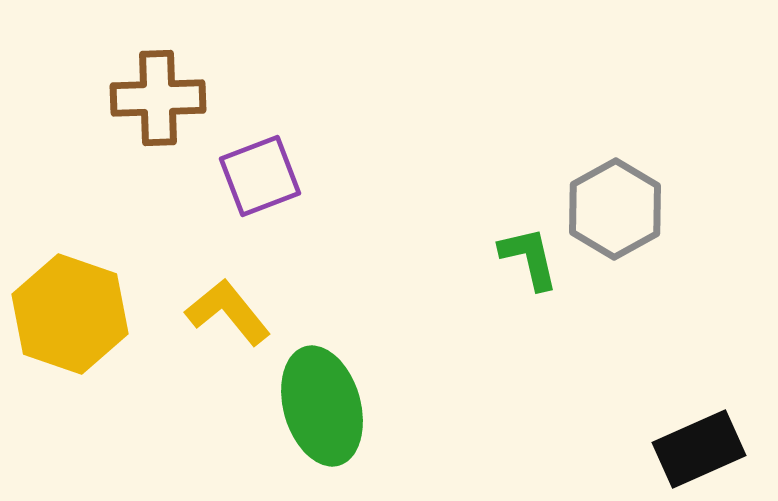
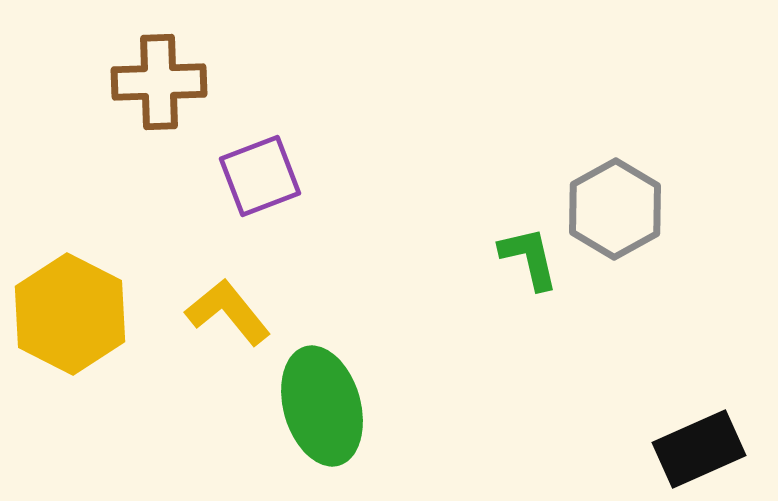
brown cross: moved 1 px right, 16 px up
yellow hexagon: rotated 8 degrees clockwise
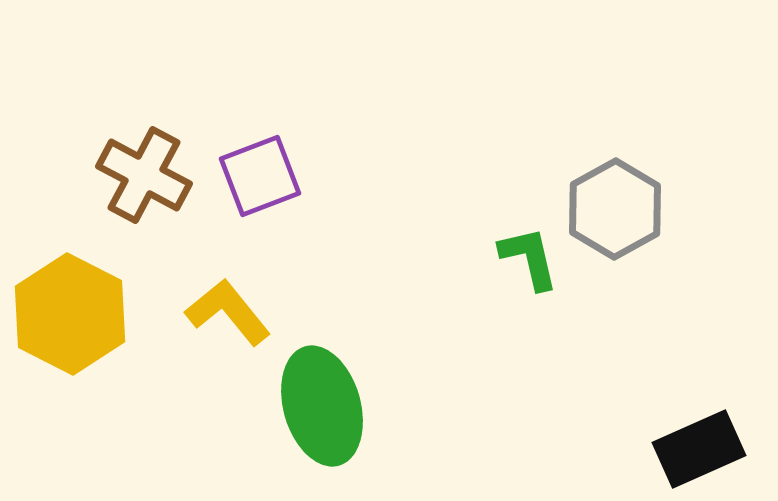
brown cross: moved 15 px left, 93 px down; rotated 30 degrees clockwise
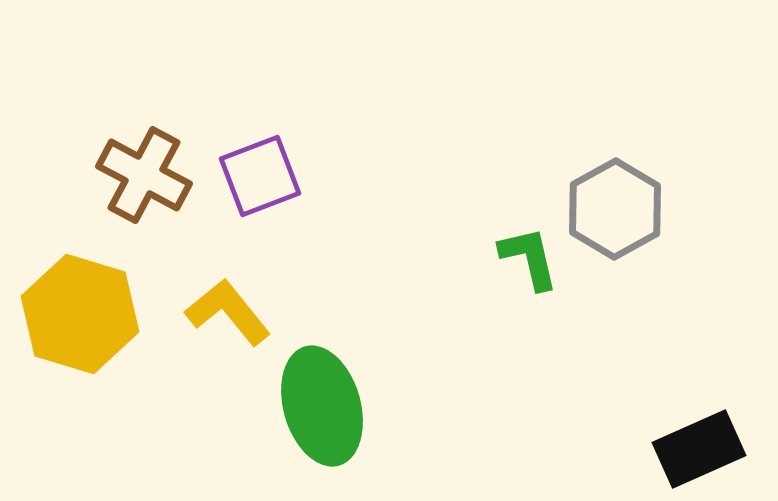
yellow hexagon: moved 10 px right; rotated 10 degrees counterclockwise
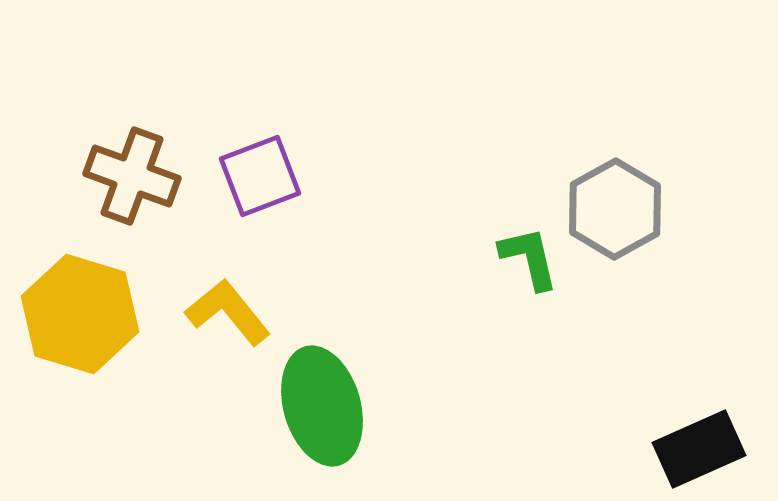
brown cross: moved 12 px left, 1 px down; rotated 8 degrees counterclockwise
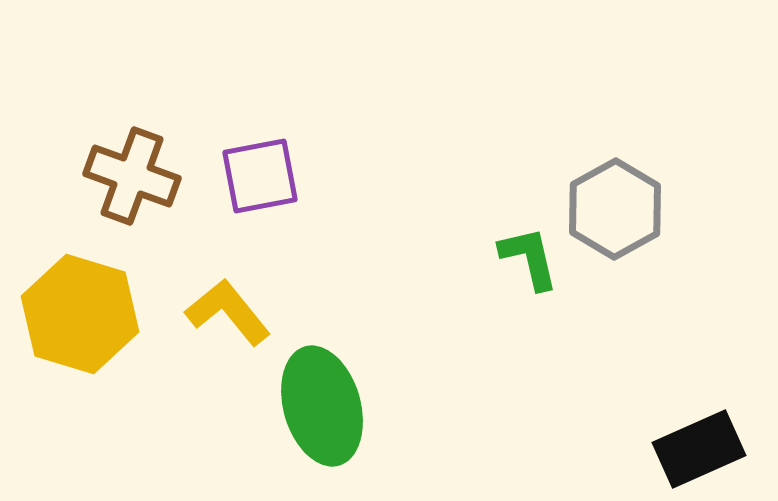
purple square: rotated 10 degrees clockwise
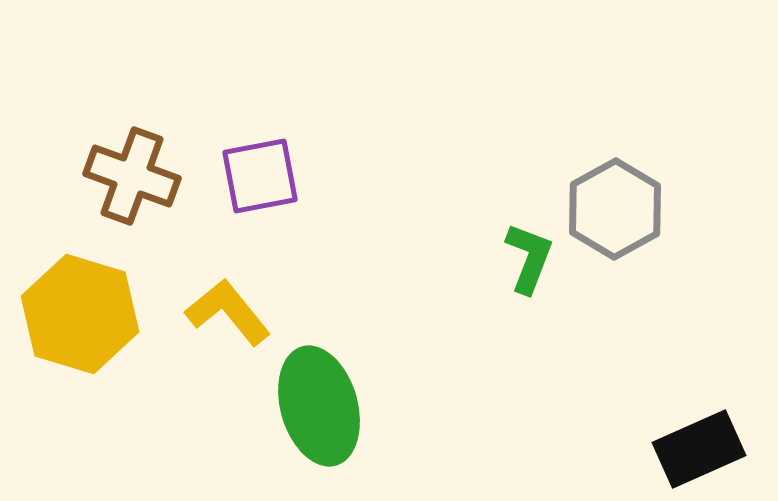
green L-shape: rotated 34 degrees clockwise
green ellipse: moved 3 px left
